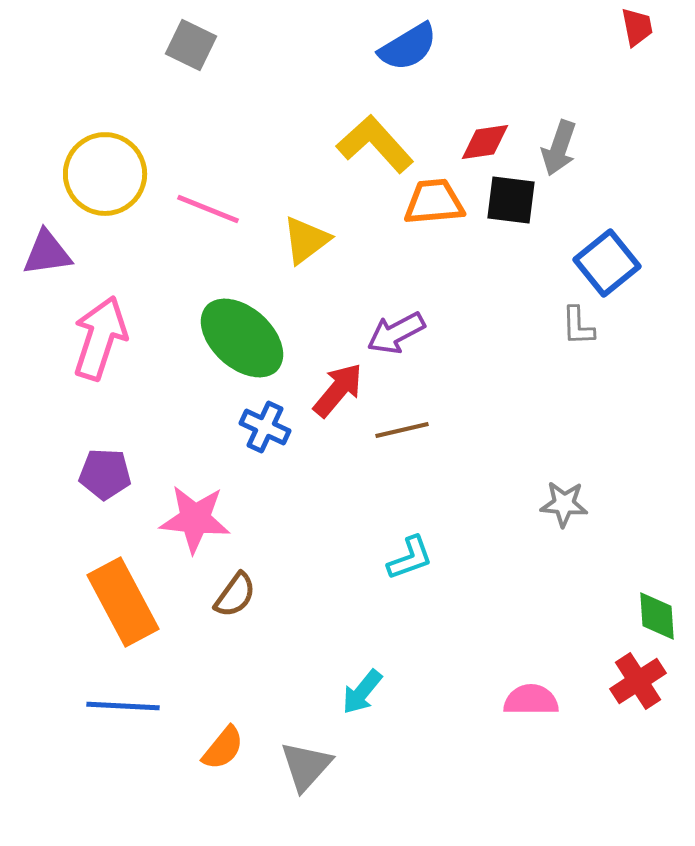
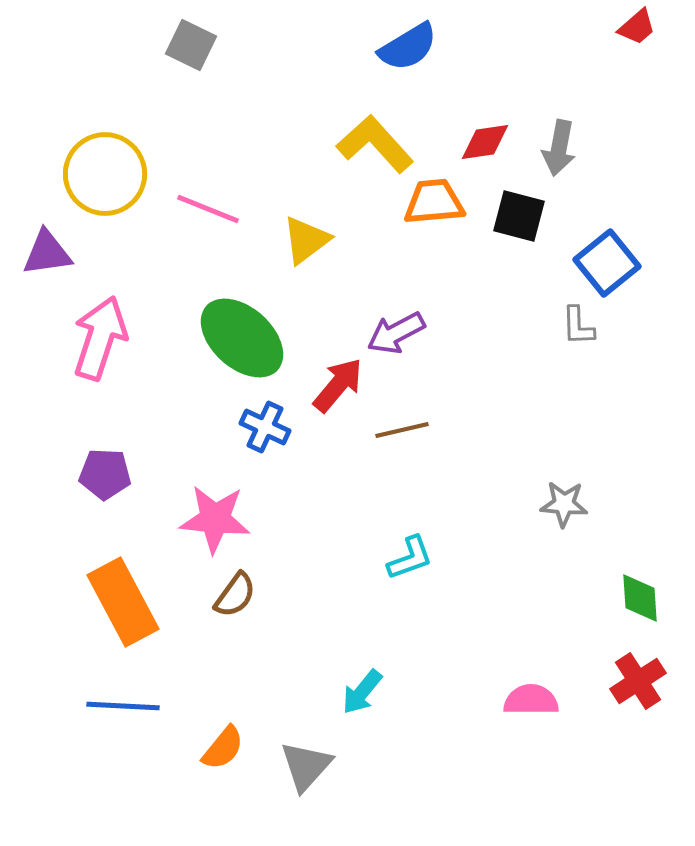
red trapezoid: rotated 60 degrees clockwise
gray arrow: rotated 8 degrees counterclockwise
black square: moved 8 px right, 16 px down; rotated 8 degrees clockwise
red arrow: moved 5 px up
pink star: moved 20 px right
green diamond: moved 17 px left, 18 px up
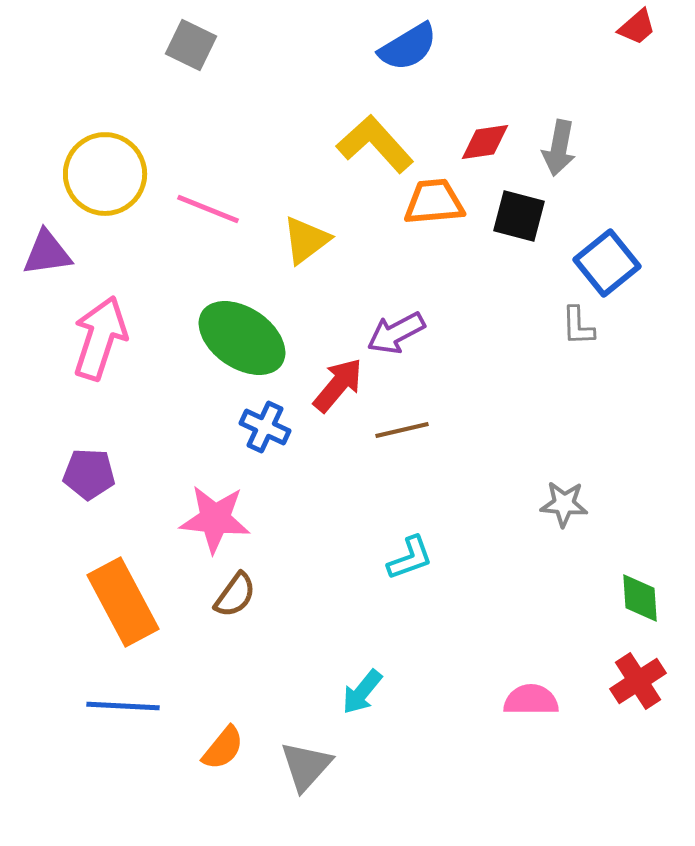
green ellipse: rotated 8 degrees counterclockwise
purple pentagon: moved 16 px left
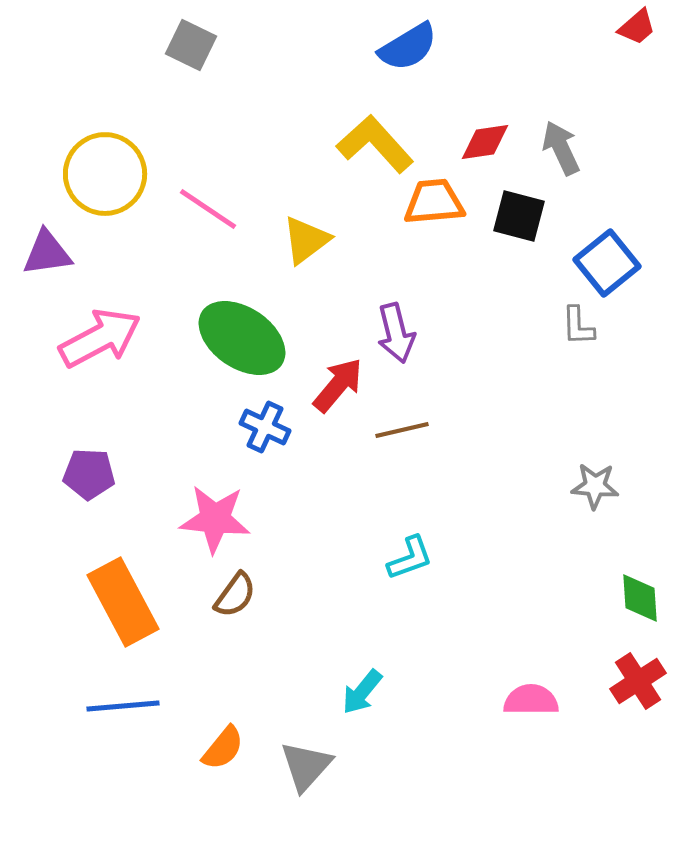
gray arrow: moved 2 px right; rotated 144 degrees clockwise
pink line: rotated 12 degrees clockwise
purple arrow: rotated 76 degrees counterclockwise
pink arrow: rotated 44 degrees clockwise
gray star: moved 31 px right, 18 px up
blue line: rotated 8 degrees counterclockwise
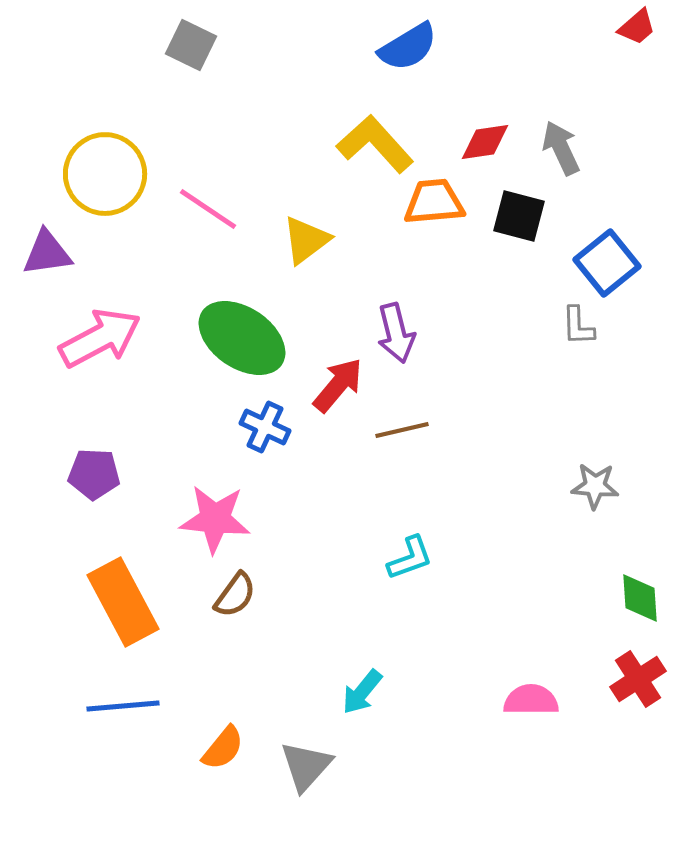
purple pentagon: moved 5 px right
red cross: moved 2 px up
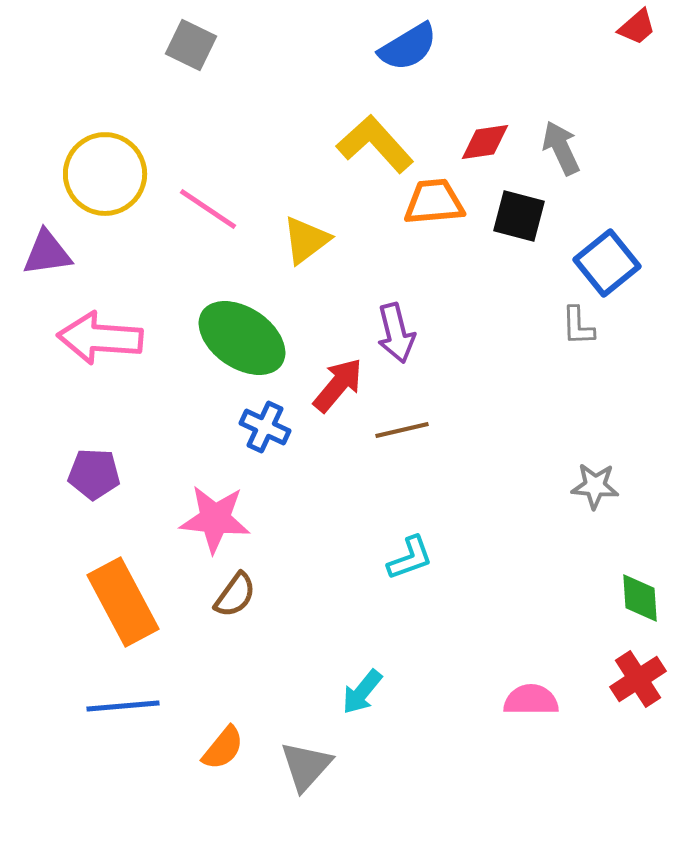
pink arrow: rotated 148 degrees counterclockwise
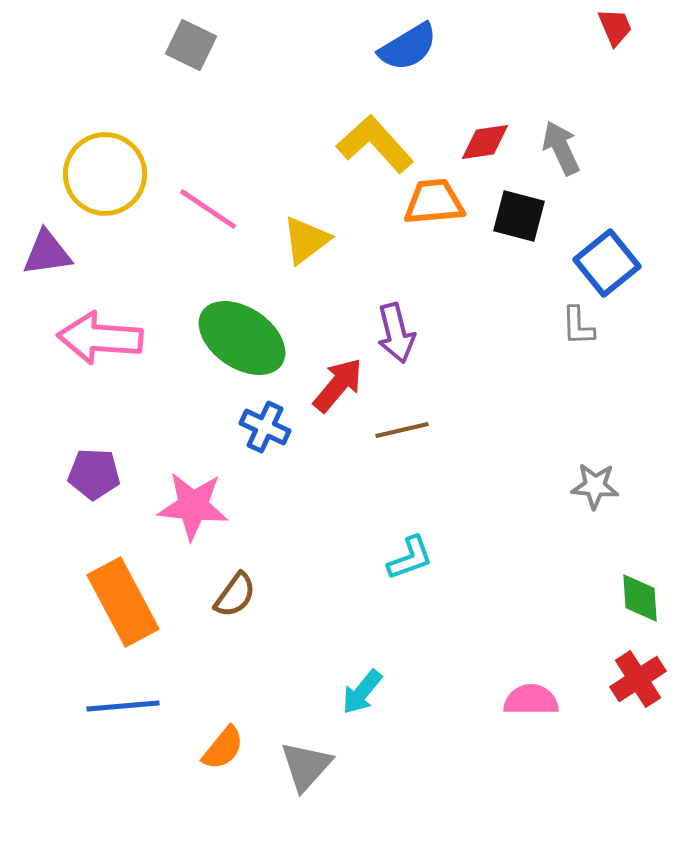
red trapezoid: moved 22 px left; rotated 72 degrees counterclockwise
pink star: moved 22 px left, 13 px up
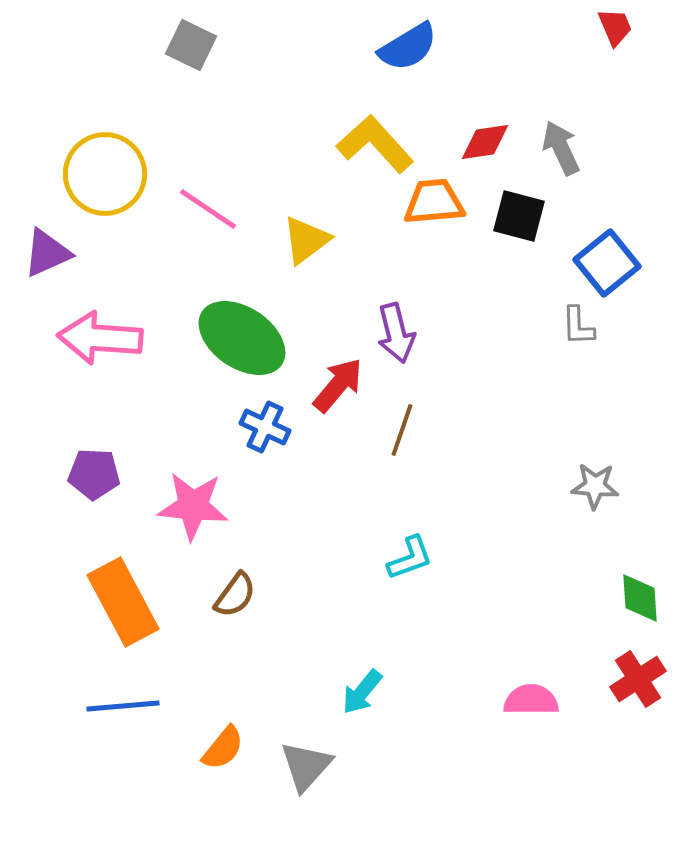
purple triangle: rotated 16 degrees counterclockwise
brown line: rotated 58 degrees counterclockwise
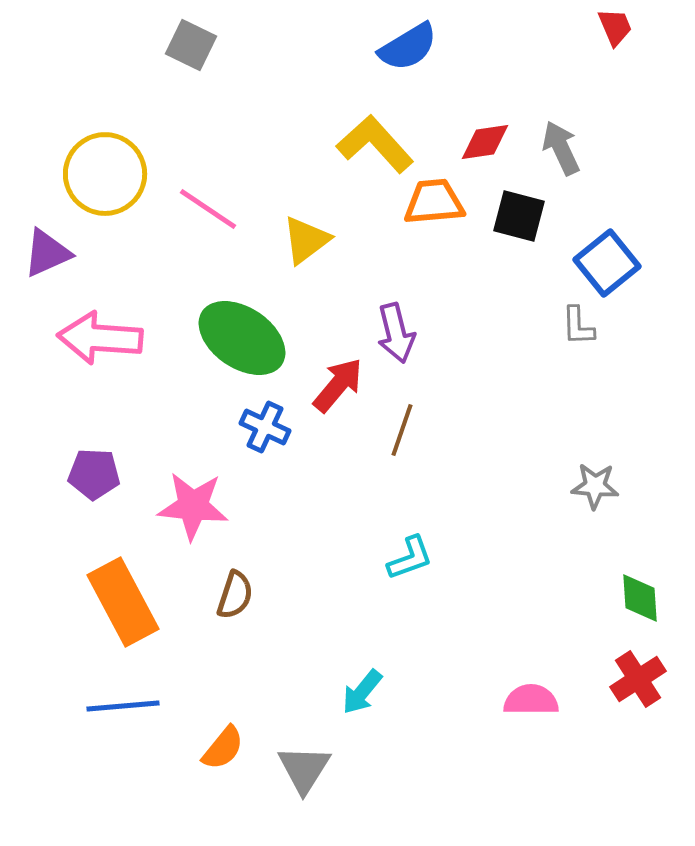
brown semicircle: rotated 18 degrees counterclockwise
gray triangle: moved 2 px left, 3 px down; rotated 10 degrees counterclockwise
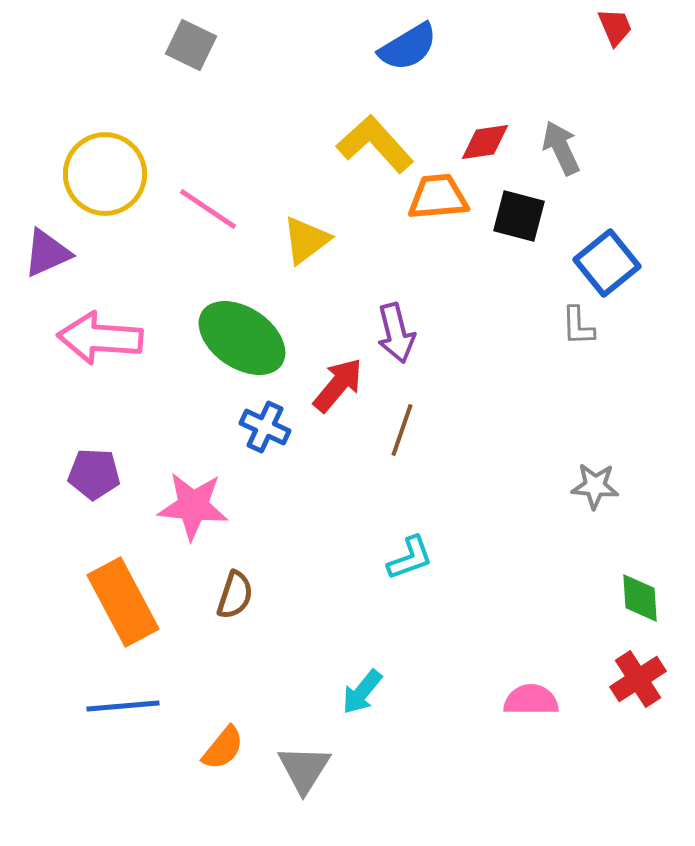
orange trapezoid: moved 4 px right, 5 px up
